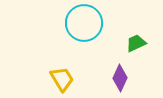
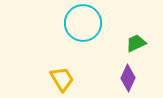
cyan circle: moved 1 px left
purple diamond: moved 8 px right
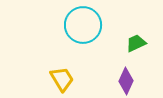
cyan circle: moved 2 px down
purple diamond: moved 2 px left, 3 px down
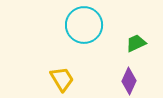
cyan circle: moved 1 px right
purple diamond: moved 3 px right
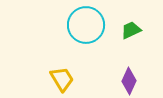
cyan circle: moved 2 px right
green trapezoid: moved 5 px left, 13 px up
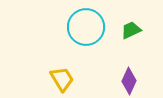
cyan circle: moved 2 px down
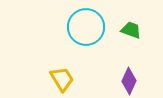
green trapezoid: rotated 45 degrees clockwise
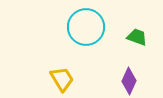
green trapezoid: moved 6 px right, 7 px down
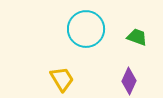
cyan circle: moved 2 px down
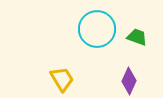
cyan circle: moved 11 px right
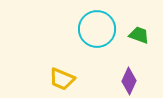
green trapezoid: moved 2 px right, 2 px up
yellow trapezoid: rotated 144 degrees clockwise
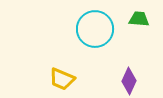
cyan circle: moved 2 px left
green trapezoid: moved 16 px up; rotated 15 degrees counterclockwise
